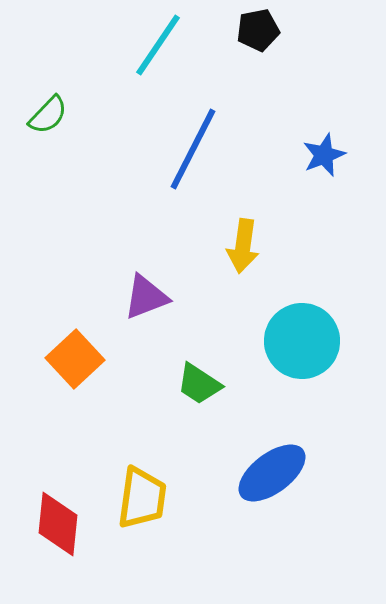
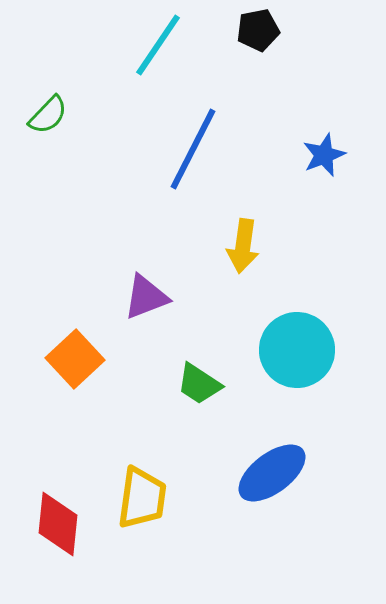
cyan circle: moved 5 px left, 9 px down
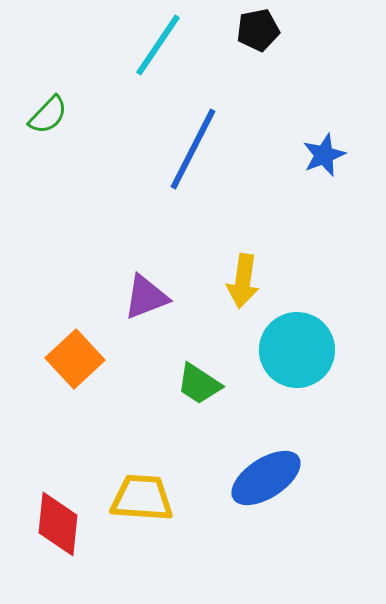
yellow arrow: moved 35 px down
blue ellipse: moved 6 px left, 5 px down; rotated 4 degrees clockwise
yellow trapezoid: rotated 94 degrees counterclockwise
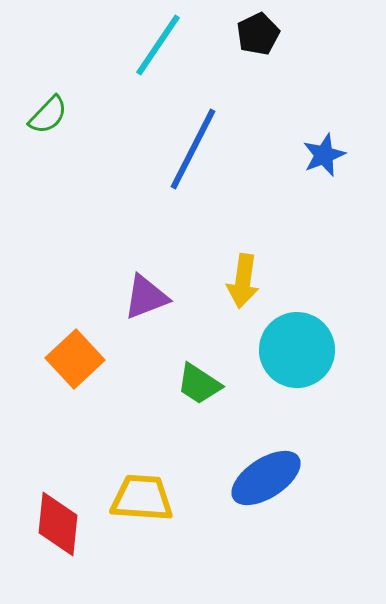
black pentagon: moved 4 px down; rotated 15 degrees counterclockwise
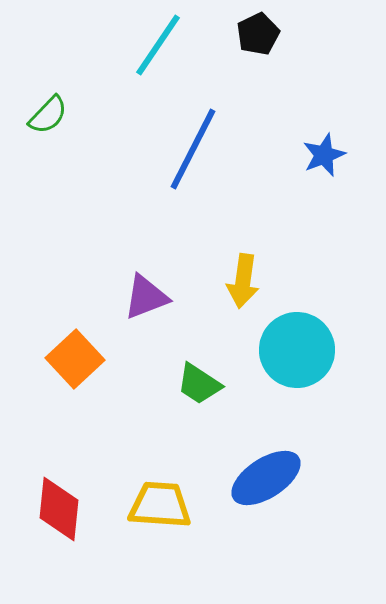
yellow trapezoid: moved 18 px right, 7 px down
red diamond: moved 1 px right, 15 px up
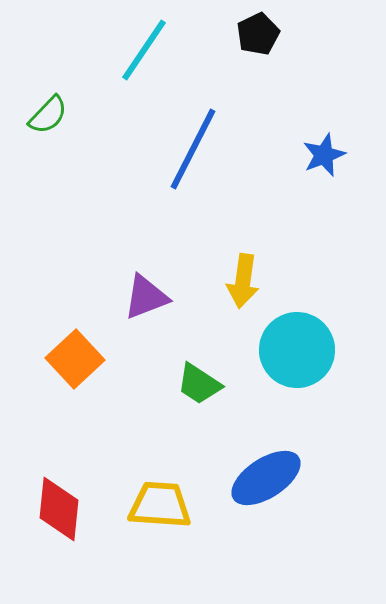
cyan line: moved 14 px left, 5 px down
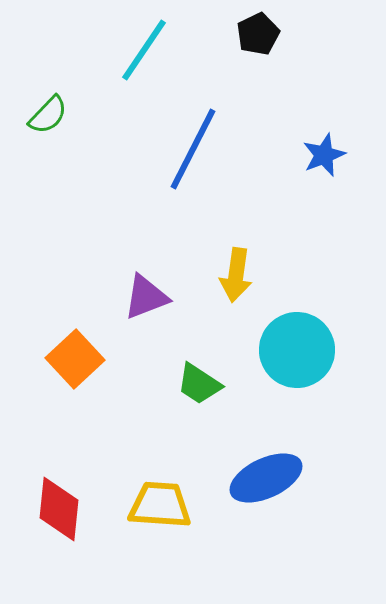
yellow arrow: moved 7 px left, 6 px up
blue ellipse: rotated 8 degrees clockwise
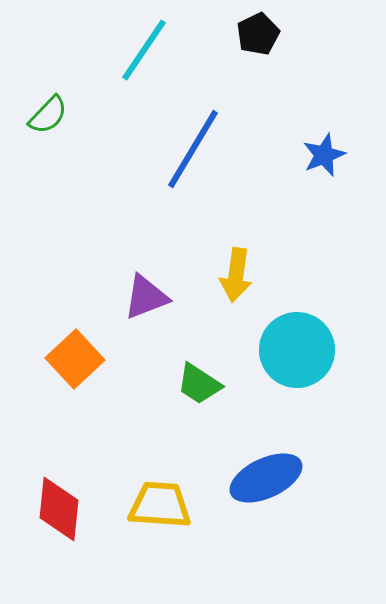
blue line: rotated 4 degrees clockwise
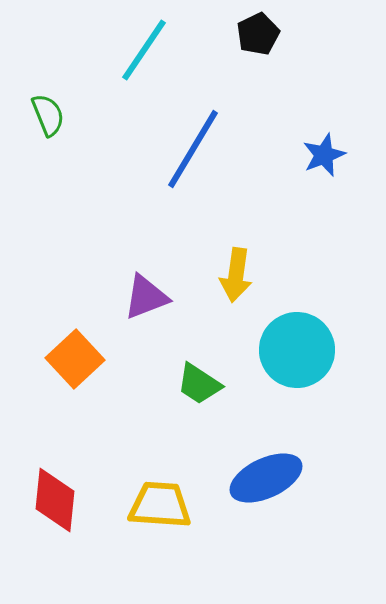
green semicircle: rotated 66 degrees counterclockwise
red diamond: moved 4 px left, 9 px up
